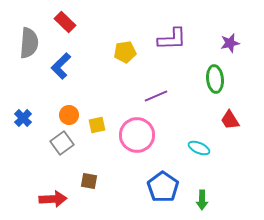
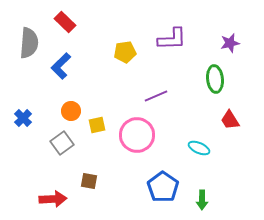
orange circle: moved 2 px right, 4 px up
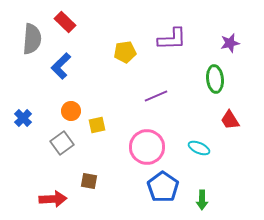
gray semicircle: moved 3 px right, 4 px up
pink circle: moved 10 px right, 12 px down
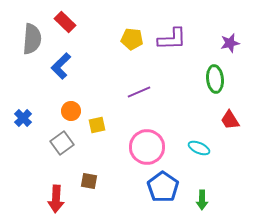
yellow pentagon: moved 7 px right, 13 px up; rotated 15 degrees clockwise
purple line: moved 17 px left, 4 px up
red arrow: moved 3 px right; rotated 96 degrees clockwise
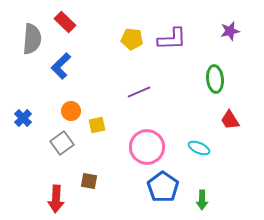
purple star: moved 12 px up
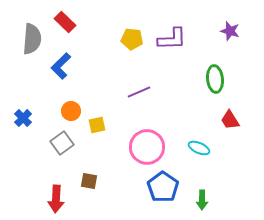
purple star: rotated 30 degrees clockwise
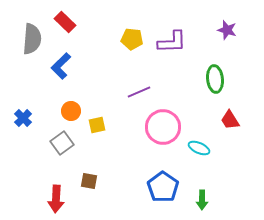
purple star: moved 3 px left, 1 px up
purple L-shape: moved 3 px down
pink circle: moved 16 px right, 20 px up
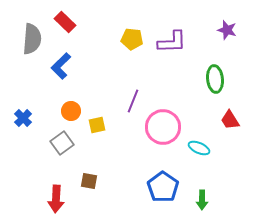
purple line: moved 6 px left, 9 px down; rotated 45 degrees counterclockwise
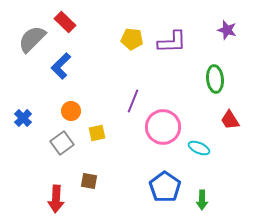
gray semicircle: rotated 140 degrees counterclockwise
yellow square: moved 8 px down
blue pentagon: moved 2 px right
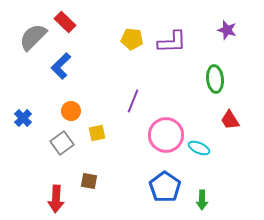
gray semicircle: moved 1 px right, 2 px up
pink circle: moved 3 px right, 8 px down
